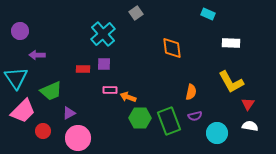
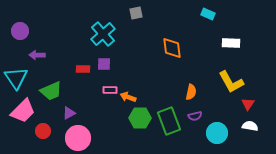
gray square: rotated 24 degrees clockwise
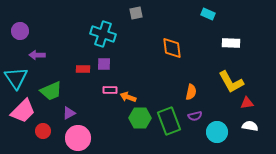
cyan cross: rotated 30 degrees counterclockwise
red triangle: moved 1 px left, 1 px up; rotated 48 degrees clockwise
cyan circle: moved 1 px up
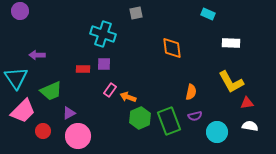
purple circle: moved 20 px up
pink rectangle: rotated 56 degrees counterclockwise
green hexagon: rotated 25 degrees counterclockwise
pink circle: moved 2 px up
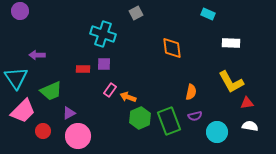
gray square: rotated 16 degrees counterclockwise
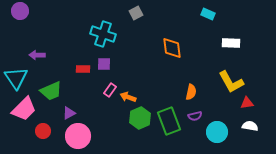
pink trapezoid: moved 1 px right, 2 px up
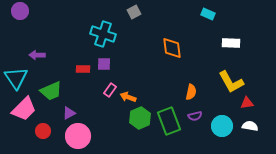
gray square: moved 2 px left, 1 px up
cyan circle: moved 5 px right, 6 px up
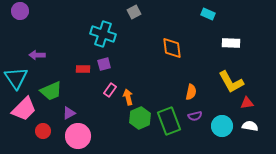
purple square: rotated 16 degrees counterclockwise
orange arrow: rotated 56 degrees clockwise
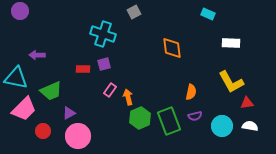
cyan triangle: rotated 45 degrees counterclockwise
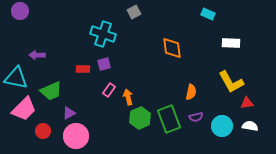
pink rectangle: moved 1 px left
purple semicircle: moved 1 px right, 1 px down
green rectangle: moved 2 px up
pink circle: moved 2 px left
